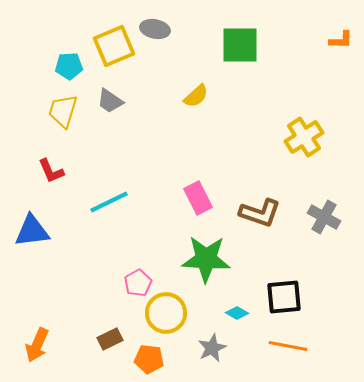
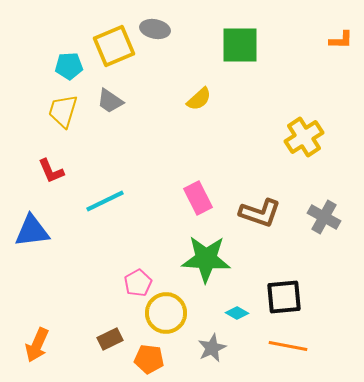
yellow semicircle: moved 3 px right, 3 px down
cyan line: moved 4 px left, 1 px up
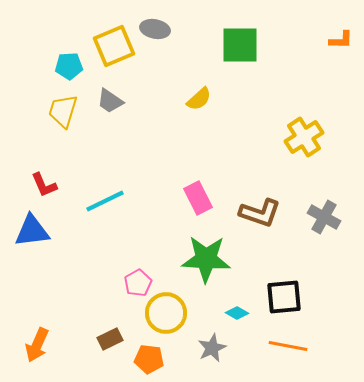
red L-shape: moved 7 px left, 14 px down
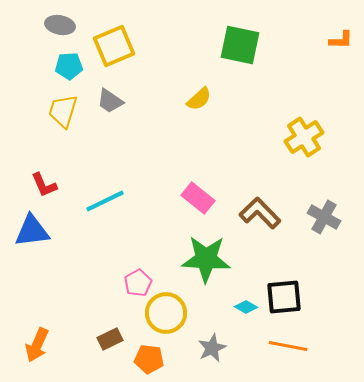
gray ellipse: moved 95 px left, 4 px up
green square: rotated 12 degrees clockwise
pink rectangle: rotated 24 degrees counterclockwise
brown L-shape: rotated 153 degrees counterclockwise
cyan diamond: moved 9 px right, 6 px up
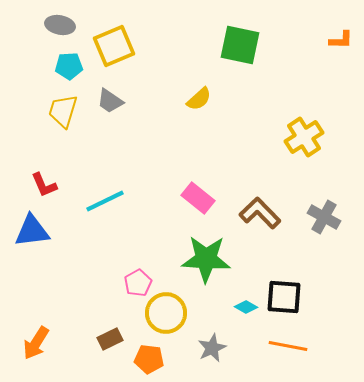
black square: rotated 9 degrees clockwise
orange arrow: moved 1 px left, 2 px up; rotated 8 degrees clockwise
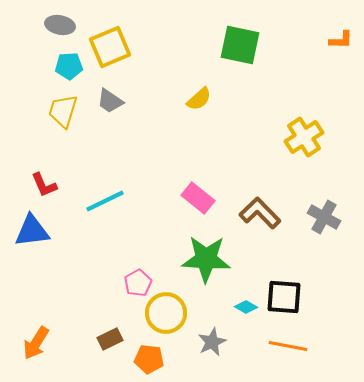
yellow square: moved 4 px left, 1 px down
gray star: moved 6 px up
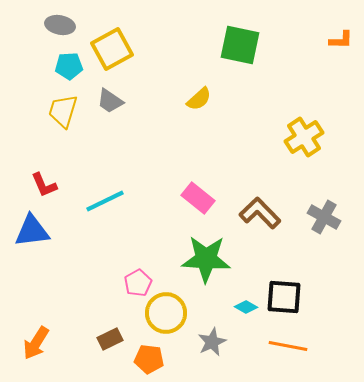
yellow square: moved 2 px right, 2 px down; rotated 6 degrees counterclockwise
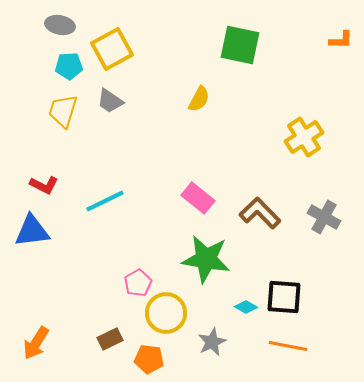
yellow semicircle: rotated 20 degrees counterclockwise
red L-shape: rotated 40 degrees counterclockwise
green star: rotated 6 degrees clockwise
